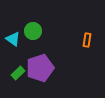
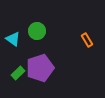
green circle: moved 4 px right
orange rectangle: rotated 40 degrees counterclockwise
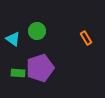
orange rectangle: moved 1 px left, 2 px up
green rectangle: rotated 48 degrees clockwise
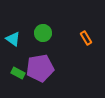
green circle: moved 6 px right, 2 px down
purple pentagon: rotated 8 degrees clockwise
green rectangle: rotated 24 degrees clockwise
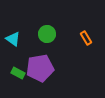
green circle: moved 4 px right, 1 px down
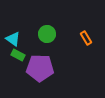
purple pentagon: rotated 12 degrees clockwise
green rectangle: moved 18 px up
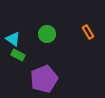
orange rectangle: moved 2 px right, 6 px up
purple pentagon: moved 4 px right, 11 px down; rotated 24 degrees counterclockwise
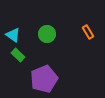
cyan triangle: moved 4 px up
green rectangle: rotated 16 degrees clockwise
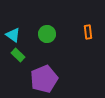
orange rectangle: rotated 24 degrees clockwise
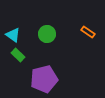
orange rectangle: rotated 48 degrees counterclockwise
purple pentagon: rotated 8 degrees clockwise
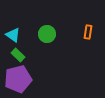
orange rectangle: rotated 64 degrees clockwise
purple pentagon: moved 26 px left
